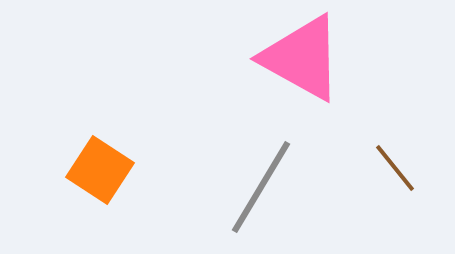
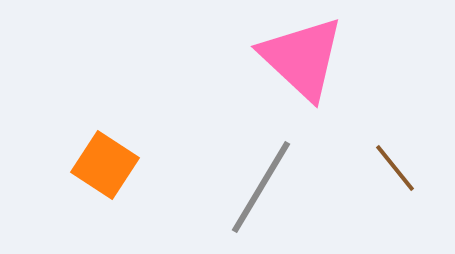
pink triangle: rotated 14 degrees clockwise
orange square: moved 5 px right, 5 px up
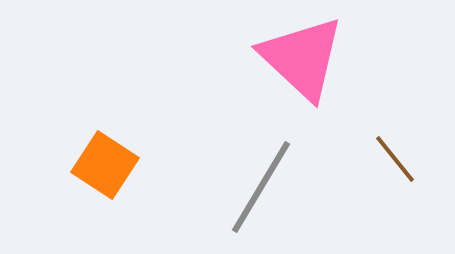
brown line: moved 9 px up
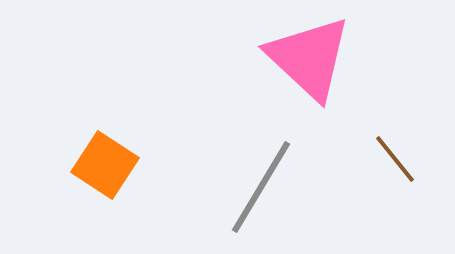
pink triangle: moved 7 px right
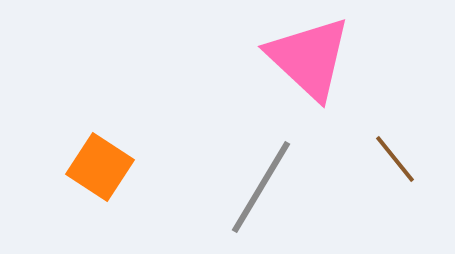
orange square: moved 5 px left, 2 px down
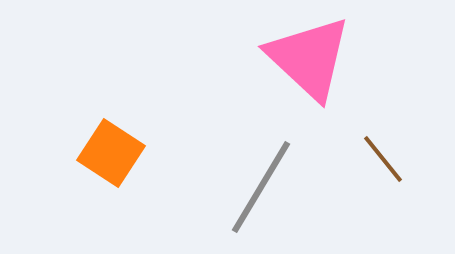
brown line: moved 12 px left
orange square: moved 11 px right, 14 px up
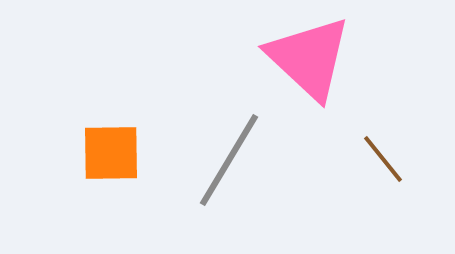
orange square: rotated 34 degrees counterclockwise
gray line: moved 32 px left, 27 px up
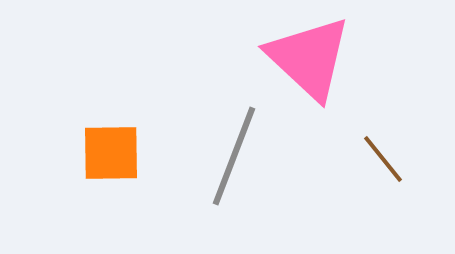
gray line: moved 5 px right, 4 px up; rotated 10 degrees counterclockwise
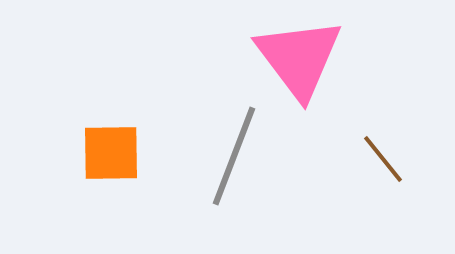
pink triangle: moved 10 px left; rotated 10 degrees clockwise
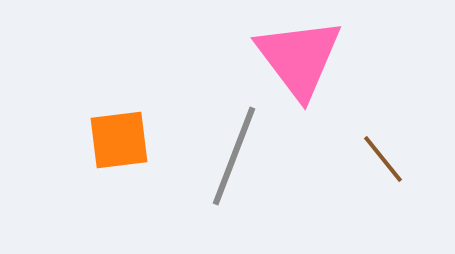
orange square: moved 8 px right, 13 px up; rotated 6 degrees counterclockwise
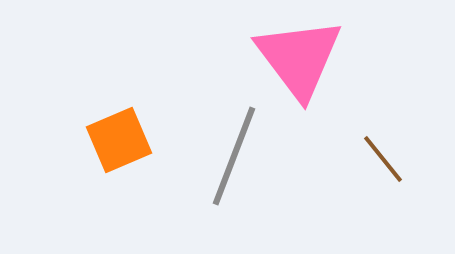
orange square: rotated 16 degrees counterclockwise
